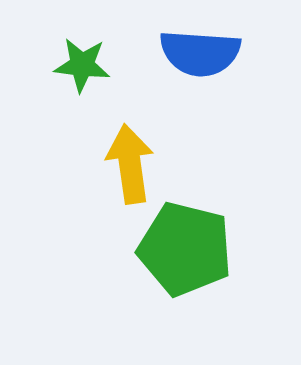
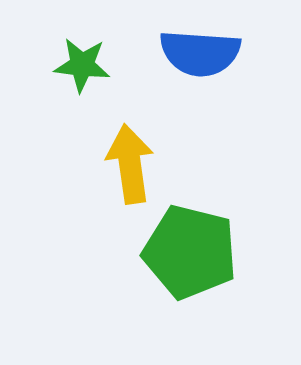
green pentagon: moved 5 px right, 3 px down
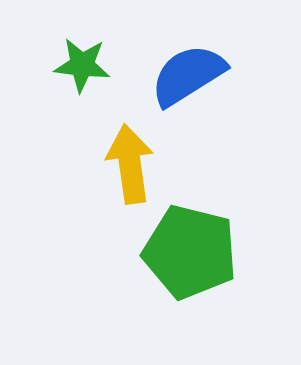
blue semicircle: moved 12 px left, 22 px down; rotated 144 degrees clockwise
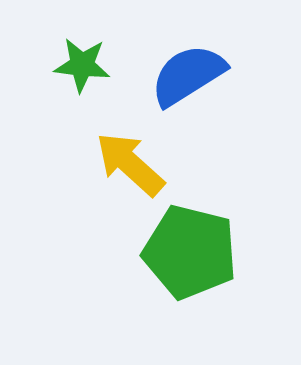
yellow arrow: rotated 40 degrees counterclockwise
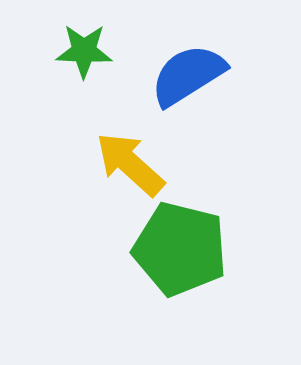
green star: moved 2 px right, 14 px up; rotated 4 degrees counterclockwise
green pentagon: moved 10 px left, 3 px up
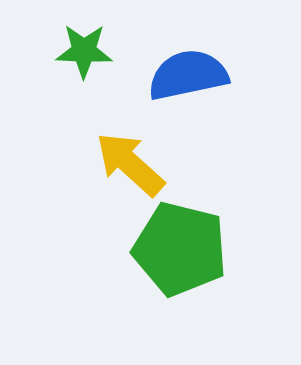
blue semicircle: rotated 20 degrees clockwise
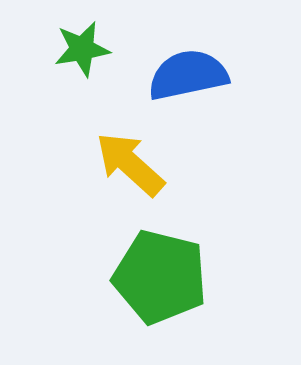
green star: moved 2 px left, 2 px up; rotated 12 degrees counterclockwise
green pentagon: moved 20 px left, 28 px down
